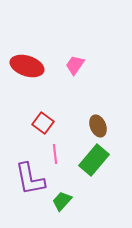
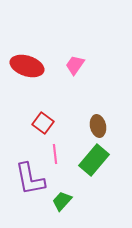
brown ellipse: rotated 10 degrees clockwise
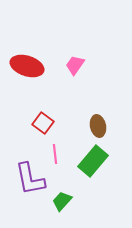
green rectangle: moved 1 px left, 1 px down
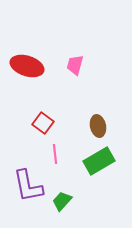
pink trapezoid: rotated 20 degrees counterclockwise
green rectangle: moved 6 px right; rotated 20 degrees clockwise
purple L-shape: moved 2 px left, 7 px down
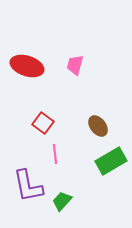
brown ellipse: rotated 25 degrees counterclockwise
green rectangle: moved 12 px right
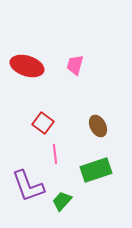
brown ellipse: rotated 10 degrees clockwise
green rectangle: moved 15 px left, 9 px down; rotated 12 degrees clockwise
purple L-shape: rotated 9 degrees counterclockwise
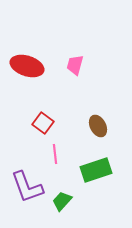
purple L-shape: moved 1 px left, 1 px down
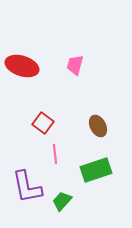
red ellipse: moved 5 px left
purple L-shape: rotated 9 degrees clockwise
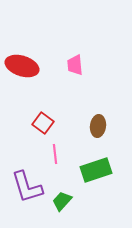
pink trapezoid: rotated 20 degrees counterclockwise
brown ellipse: rotated 35 degrees clockwise
purple L-shape: rotated 6 degrees counterclockwise
